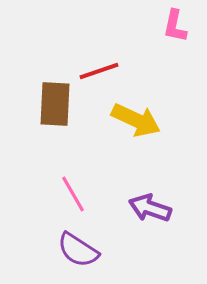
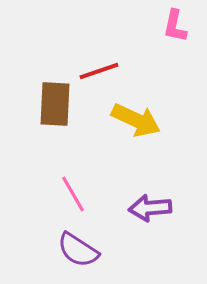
purple arrow: rotated 24 degrees counterclockwise
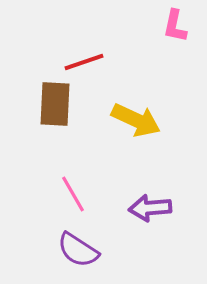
red line: moved 15 px left, 9 px up
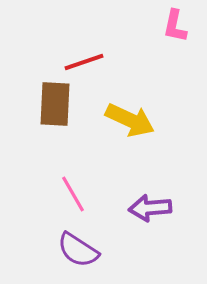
yellow arrow: moved 6 px left
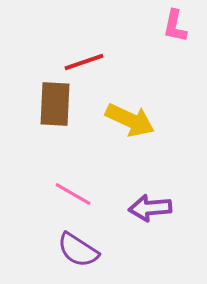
pink line: rotated 30 degrees counterclockwise
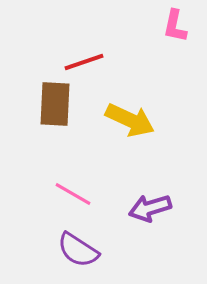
purple arrow: rotated 12 degrees counterclockwise
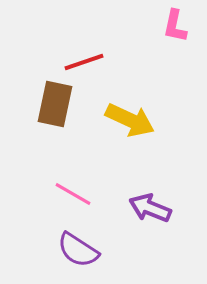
brown rectangle: rotated 9 degrees clockwise
purple arrow: rotated 39 degrees clockwise
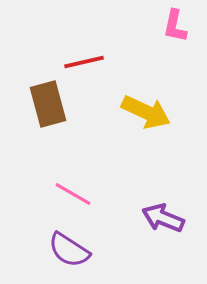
red line: rotated 6 degrees clockwise
brown rectangle: moved 7 px left; rotated 27 degrees counterclockwise
yellow arrow: moved 16 px right, 8 px up
purple arrow: moved 13 px right, 10 px down
purple semicircle: moved 9 px left
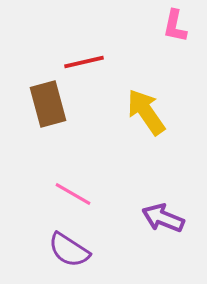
yellow arrow: rotated 150 degrees counterclockwise
